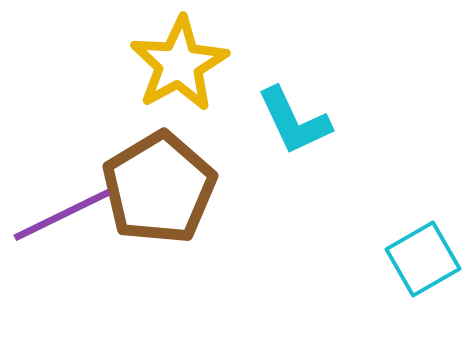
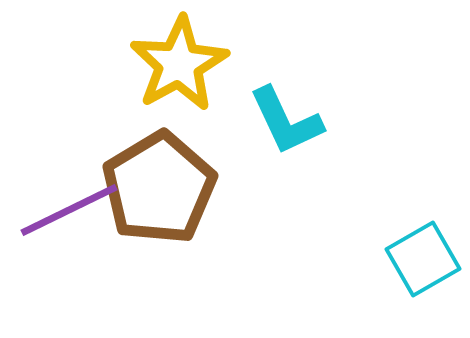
cyan L-shape: moved 8 px left
purple line: moved 7 px right, 5 px up
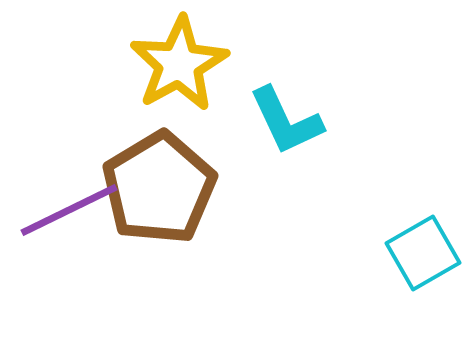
cyan square: moved 6 px up
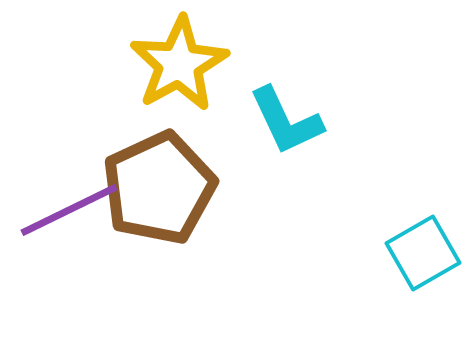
brown pentagon: rotated 6 degrees clockwise
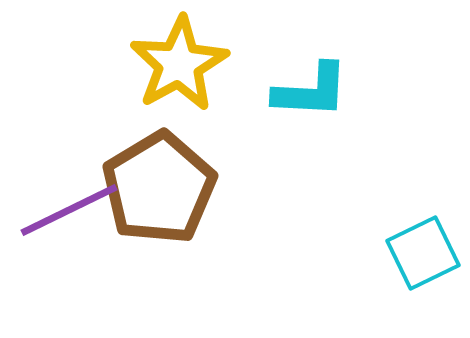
cyan L-shape: moved 25 px right, 30 px up; rotated 62 degrees counterclockwise
brown pentagon: rotated 6 degrees counterclockwise
cyan square: rotated 4 degrees clockwise
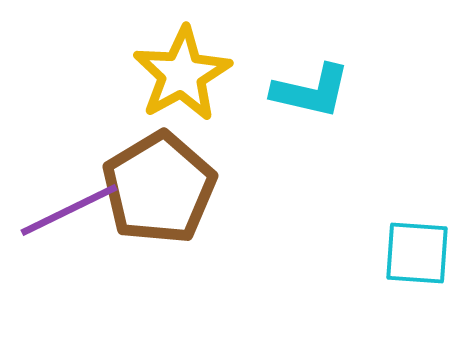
yellow star: moved 3 px right, 10 px down
cyan L-shape: rotated 10 degrees clockwise
cyan square: moved 6 px left; rotated 30 degrees clockwise
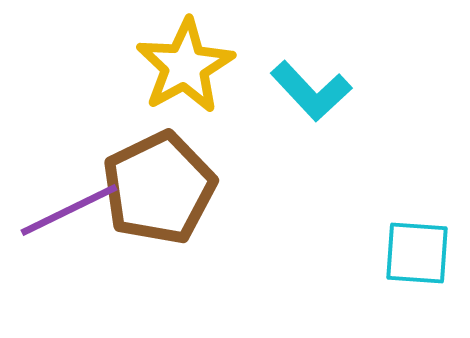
yellow star: moved 3 px right, 8 px up
cyan L-shape: rotated 34 degrees clockwise
brown pentagon: rotated 5 degrees clockwise
